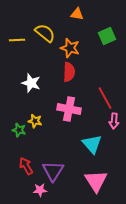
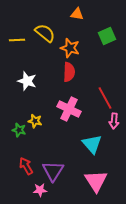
white star: moved 4 px left, 2 px up
pink cross: rotated 15 degrees clockwise
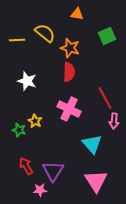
yellow star: rotated 16 degrees clockwise
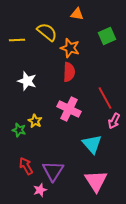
yellow semicircle: moved 2 px right, 1 px up
pink arrow: rotated 21 degrees clockwise
pink star: rotated 16 degrees counterclockwise
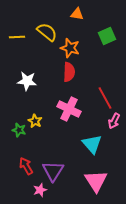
yellow line: moved 3 px up
white star: rotated 12 degrees counterclockwise
